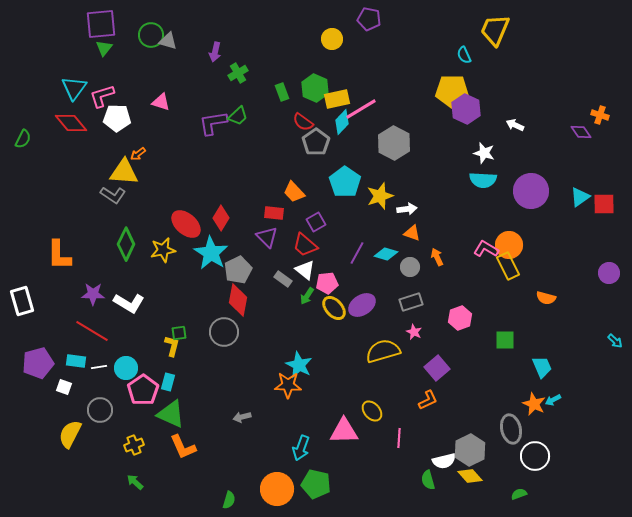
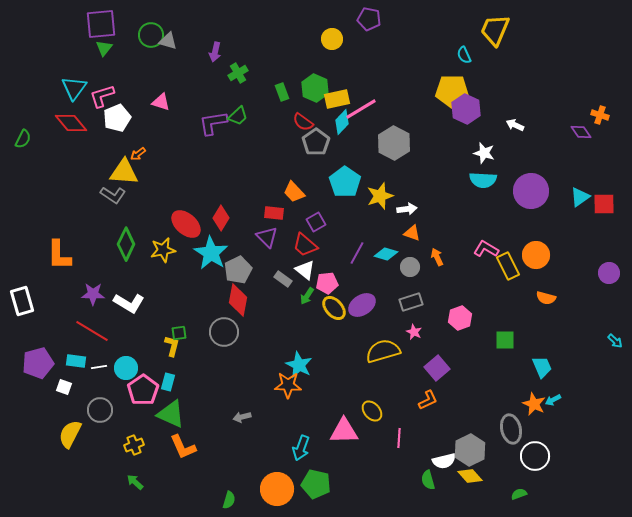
white pentagon at (117, 118): rotated 24 degrees counterclockwise
orange circle at (509, 245): moved 27 px right, 10 px down
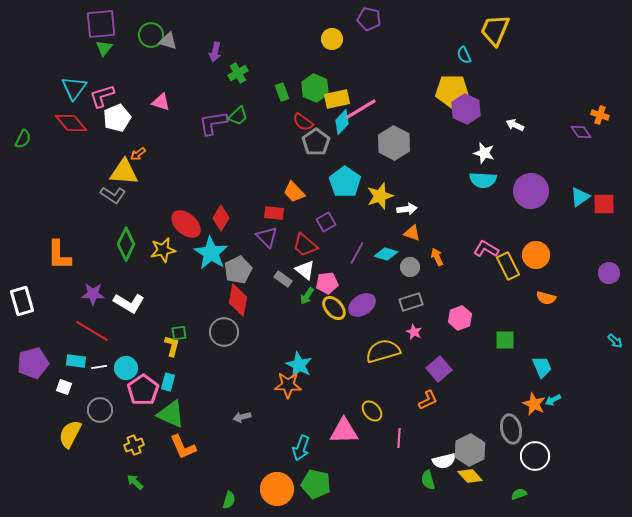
purple square at (316, 222): moved 10 px right
purple pentagon at (38, 363): moved 5 px left
purple square at (437, 368): moved 2 px right, 1 px down
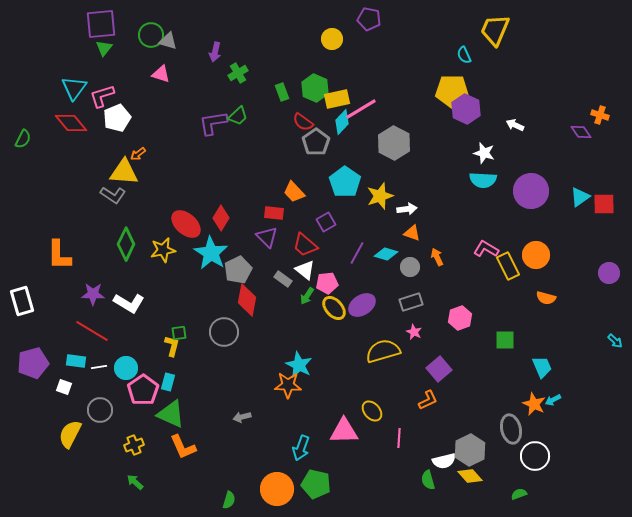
pink triangle at (161, 102): moved 28 px up
red diamond at (238, 300): moved 9 px right
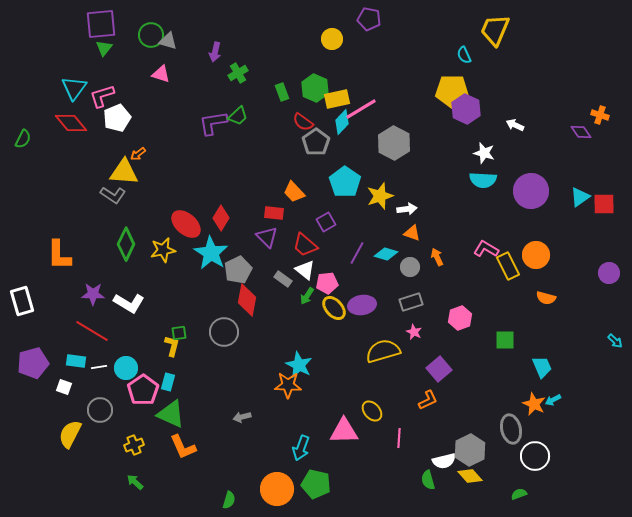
purple ellipse at (362, 305): rotated 24 degrees clockwise
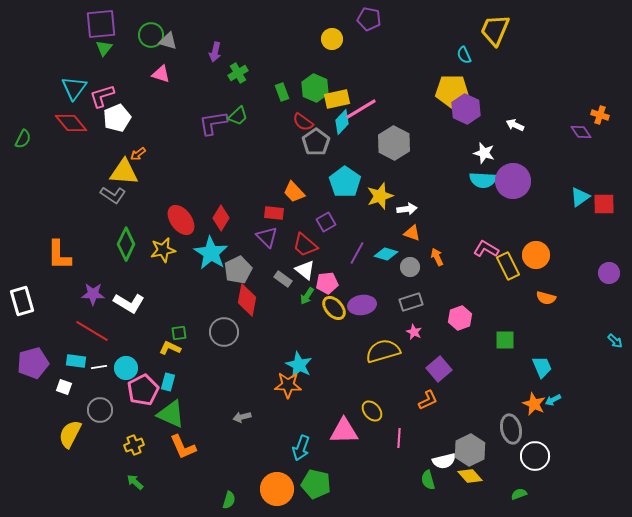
purple circle at (531, 191): moved 18 px left, 10 px up
red ellipse at (186, 224): moved 5 px left, 4 px up; rotated 12 degrees clockwise
yellow L-shape at (172, 346): moved 2 px left, 2 px down; rotated 80 degrees counterclockwise
pink pentagon at (143, 390): rotated 8 degrees clockwise
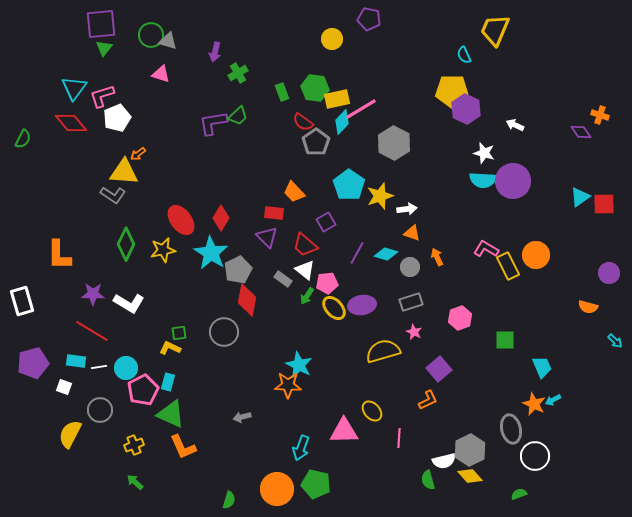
green hexagon at (315, 88): rotated 16 degrees counterclockwise
cyan pentagon at (345, 182): moved 4 px right, 3 px down
orange semicircle at (546, 298): moved 42 px right, 9 px down
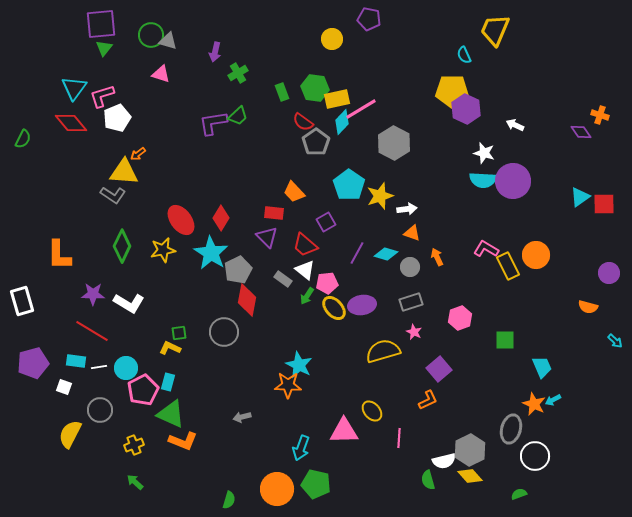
green diamond at (126, 244): moved 4 px left, 2 px down
gray ellipse at (511, 429): rotated 28 degrees clockwise
orange L-shape at (183, 447): moved 6 px up; rotated 44 degrees counterclockwise
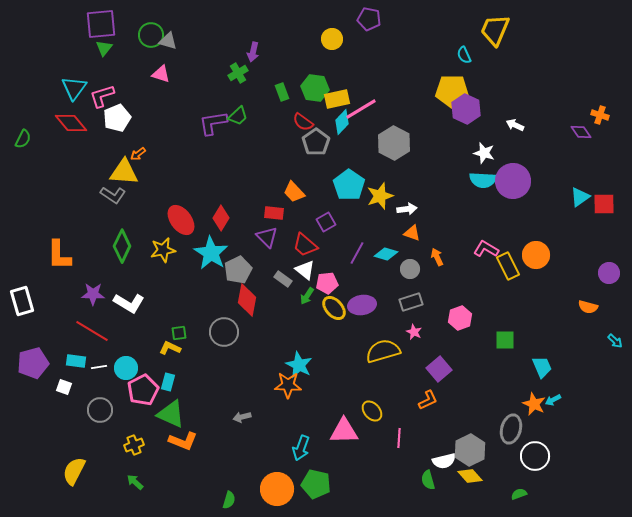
purple arrow at (215, 52): moved 38 px right
gray circle at (410, 267): moved 2 px down
yellow semicircle at (70, 434): moved 4 px right, 37 px down
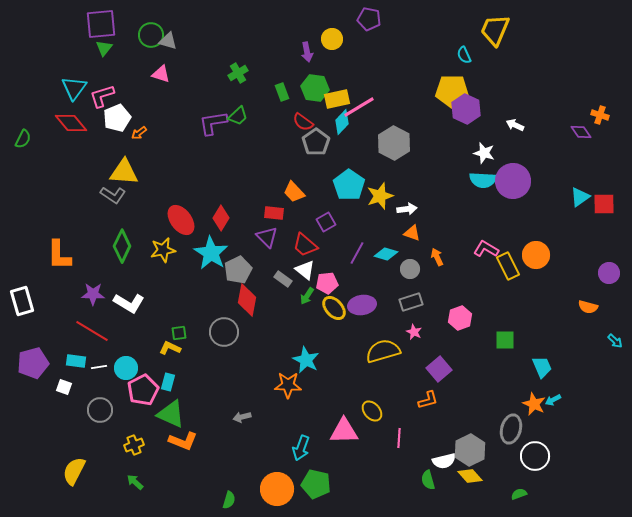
purple arrow at (253, 52): moved 54 px right; rotated 24 degrees counterclockwise
pink line at (361, 109): moved 2 px left, 2 px up
orange arrow at (138, 154): moved 1 px right, 21 px up
cyan star at (299, 365): moved 7 px right, 5 px up
orange L-shape at (428, 400): rotated 10 degrees clockwise
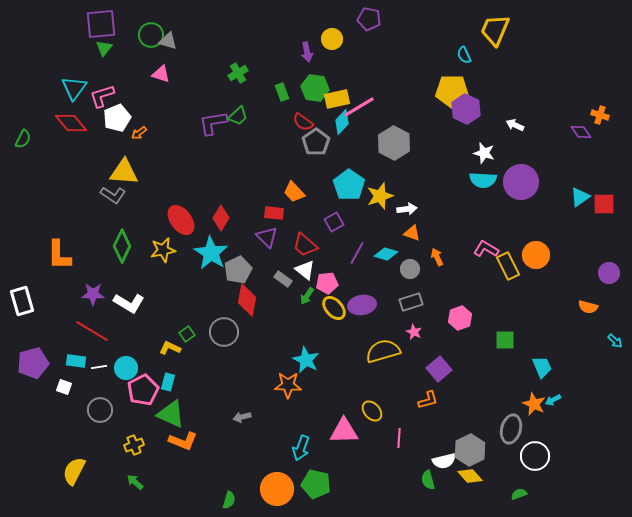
purple circle at (513, 181): moved 8 px right, 1 px down
purple square at (326, 222): moved 8 px right
green square at (179, 333): moved 8 px right, 1 px down; rotated 28 degrees counterclockwise
